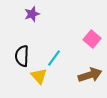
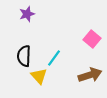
purple star: moved 5 px left
black semicircle: moved 2 px right
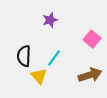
purple star: moved 23 px right, 6 px down
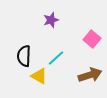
purple star: moved 1 px right
cyan line: moved 2 px right; rotated 12 degrees clockwise
yellow triangle: rotated 18 degrees counterclockwise
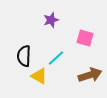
pink square: moved 7 px left, 1 px up; rotated 24 degrees counterclockwise
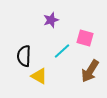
cyan line: moved 6 px right, 7 px up
brown arrow: moved 4 px up; rotated 140 degrees clockwise
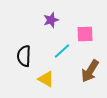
pink square: moved 4 px up; rotated 18 degrees counterclockwise
yellow triangle: moved 7 px right, 3 px down
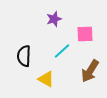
purple star: moved 3 px right, 1 px up
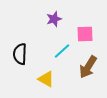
black semicircle: moved 4 px left, 2 px up
brown arrow: moved 2 px left, 4 px up
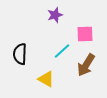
purple star: moved 1 px right, 4 px up
brown arrow: moved 2 px left, 2 px up
